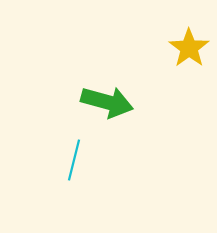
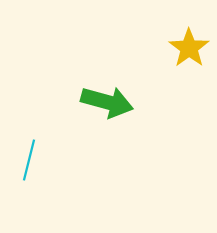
cyan line: moved 45 px left
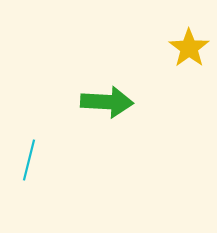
green arrow: rotated 12 degrees counterclockwise
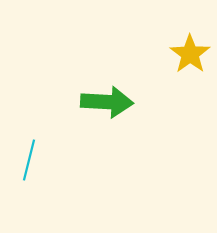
yellow star: moved 1 px right, 6 px down
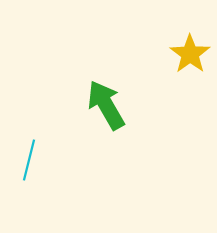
green arrow: moved 1 px left, 3 px down; rotated 123 degrees counterclockwise
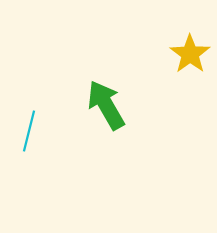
cyan line: moved 29 px up
